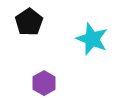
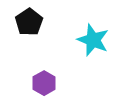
cyan star: moved 1 px right, 1 px down
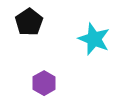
cyan star: moved 1 px right, 1 px up
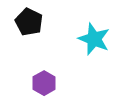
black pentagon: rotated 12 degrees counterclockwise
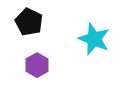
purple hexagon: moved 7 px left, 18 px up
